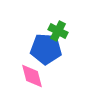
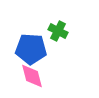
blue pentagon: moved 15 px left
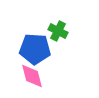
blue pentagon: moved 4 px right
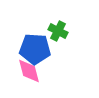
pink diamond: moved 3 px left, 5 px up
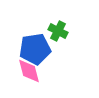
blue pentagon: rotated 12 degrees counterclockwise
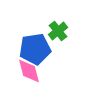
green cross: rotated 24 degrees clockwise
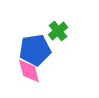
blue pentagon: moved 1 px down
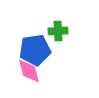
green cross: rotated 36 degrees clockwise
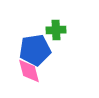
green cross: moved 2 px left, 1 px up
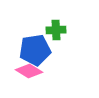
pink diamond: rotated 44 degrees counterclockwise
